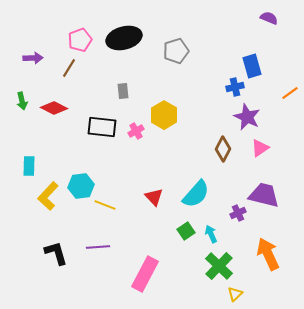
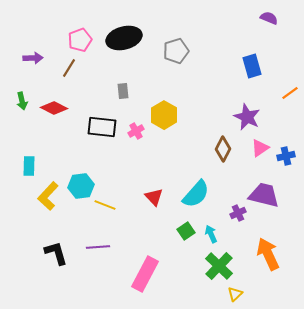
blue cross: moved 51 px right, 69 px down
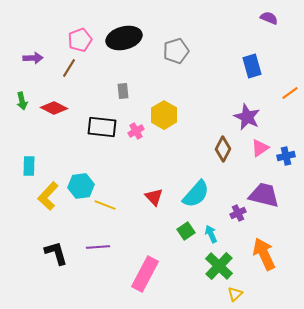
orange arrow: moved 4 px left
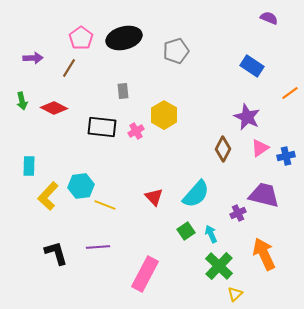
pink pentagon: moved 1 px right, 2 px up; rotated 15 degrees counterclockwise
blue rectangle: rotated 40 degrees counterclockwise
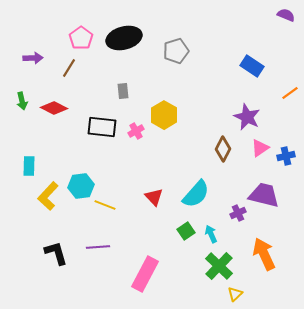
purple semicircle: moved 17 px right, 3 px up
